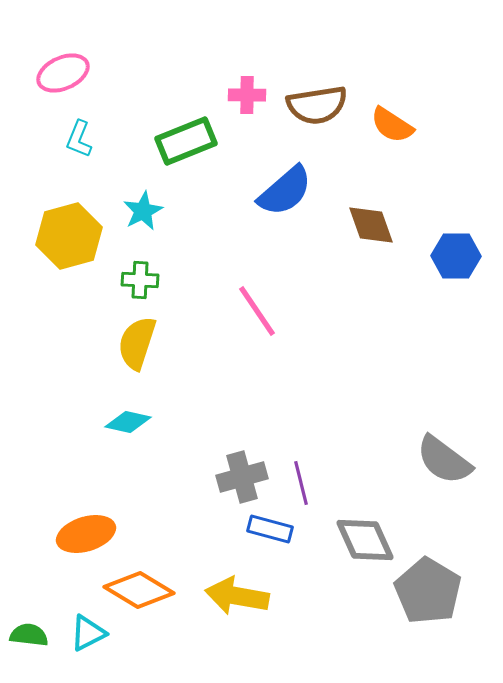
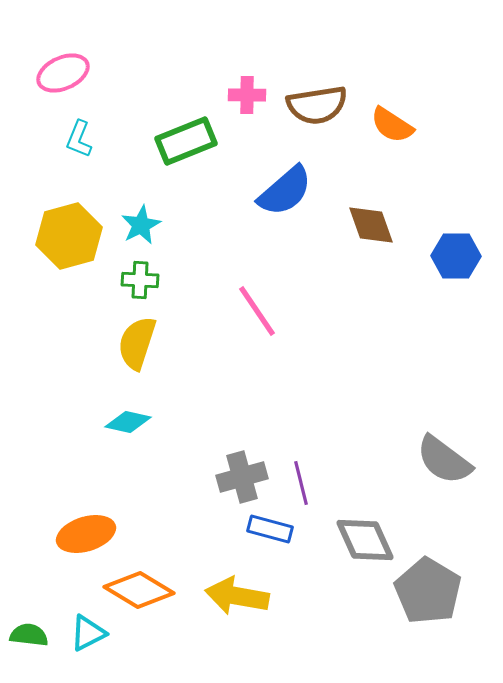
cyan star: moved 2 px left, 14 px down
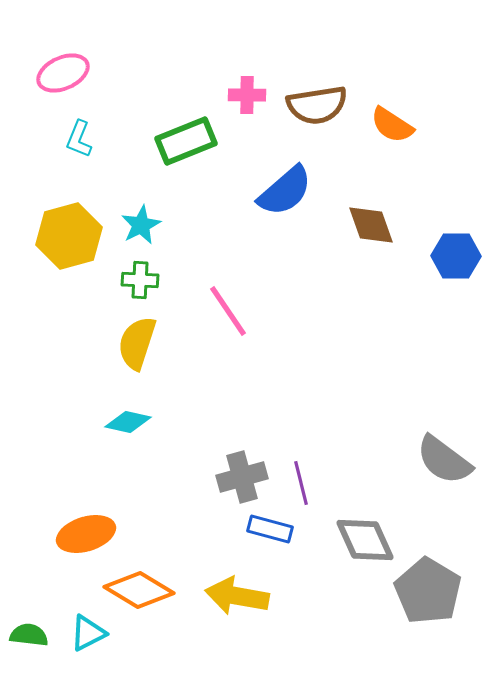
pink line: moved 29 px left
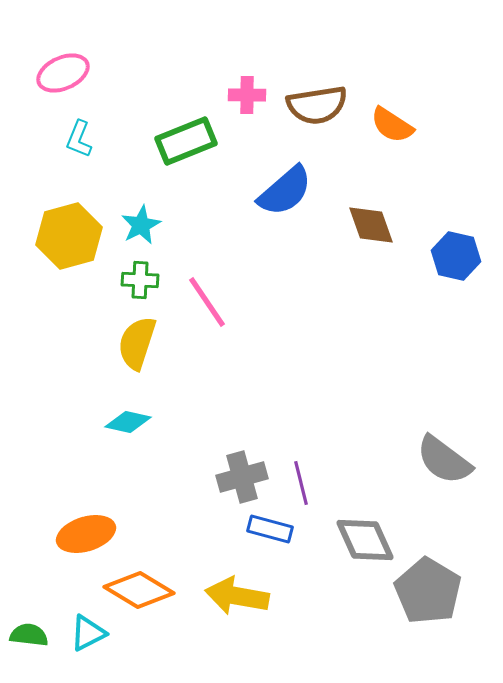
blue hexagon: rotated 12 degrees clockwise
pink line: moved 21 px left, 9 px up
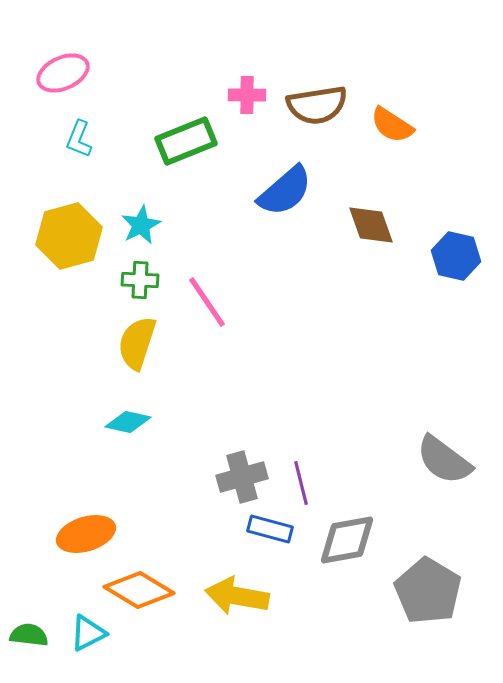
gray diamond: moved 18 px left; rotated 76 degrees counterclockwise
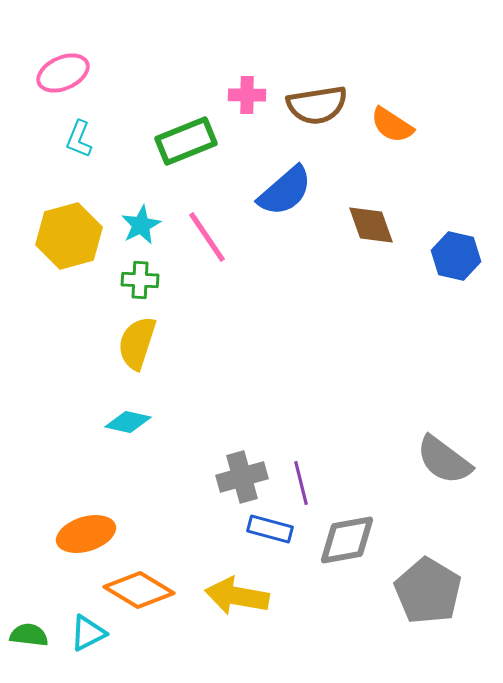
pink line: moved 65 px up
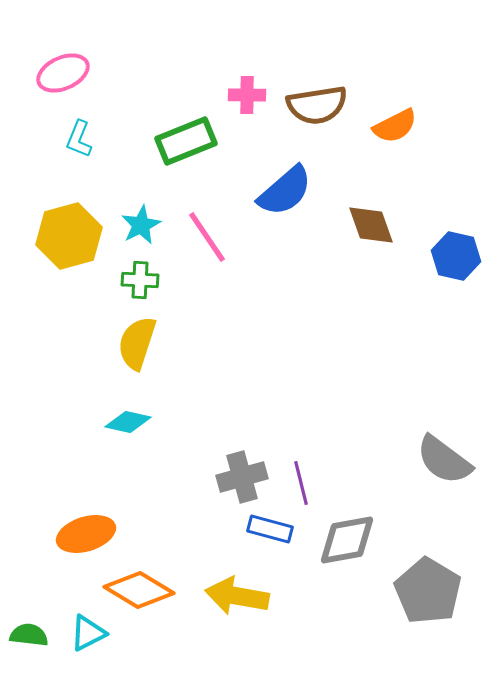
orange semicircle: moved 3 px right, 1 px down; rotated 60 degrees counterclockwise
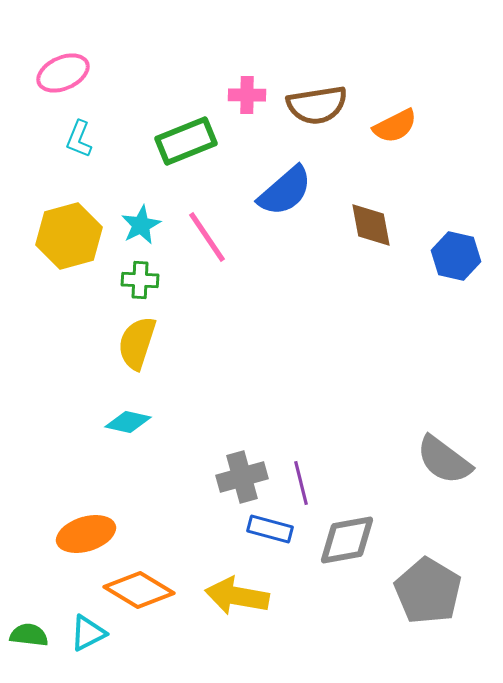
brown diamond: rotated 9 degrees clockwise
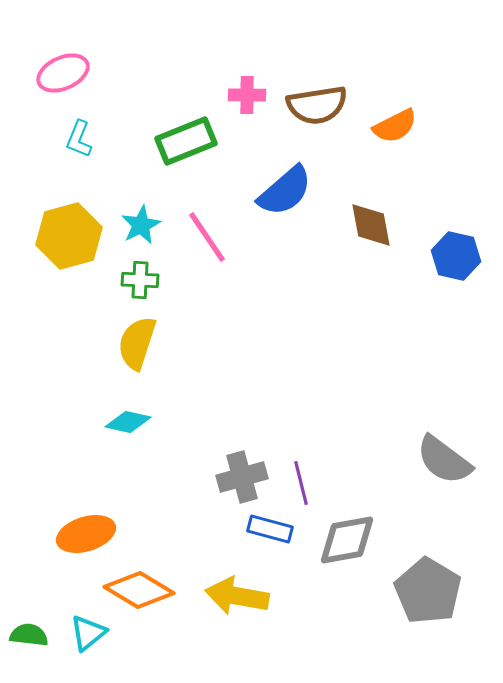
cyan triangle: rotated 12 degrees counterclockwise
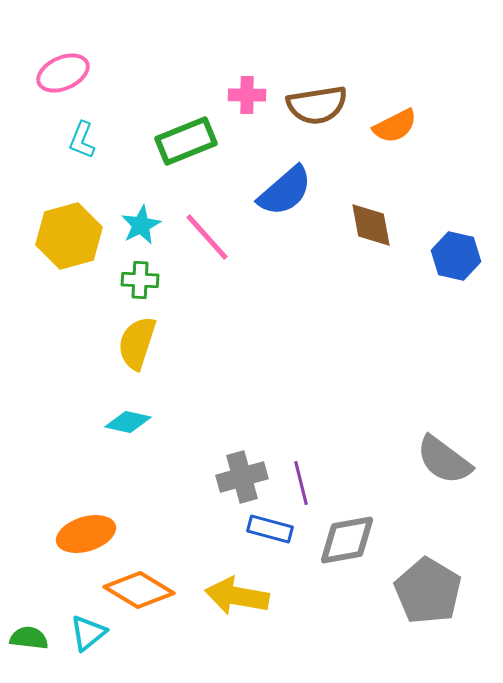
cyan L-shape: moved 3 px right, 1 px down
pink line: rotated 8 degrees counterclockwise
green semicircle: moved 3 px down
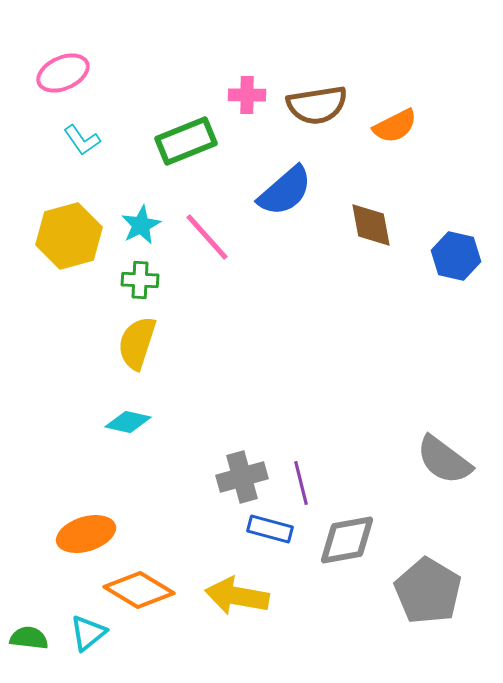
cyan L-shape: rotated 57 degrees counterclockwise
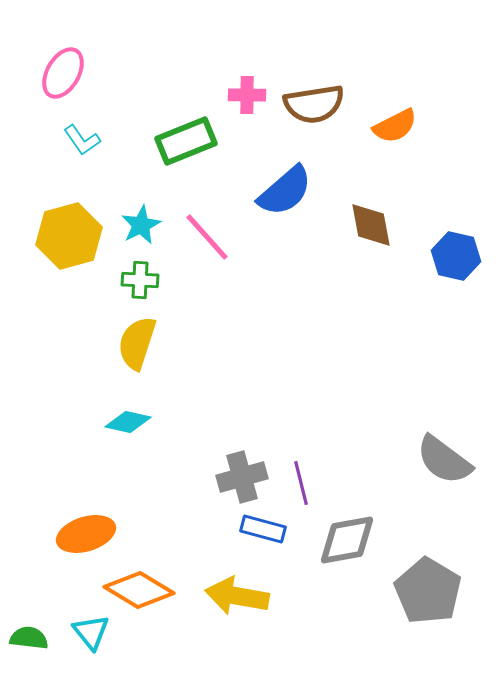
pink ellipse: rotated 36 degrees counterclockwise
brown semicircle: moved 3 px left, 1 px up
blue rectangle: moved 7 px left
cyan triangle: moved 3 px right, 1 px up; rotated 30 degrees counterclockwise
